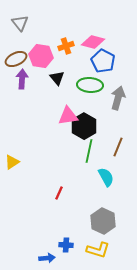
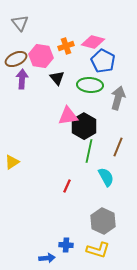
red line: moved 8 px right, 7 px up
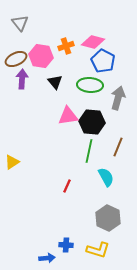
black triangle: moved 2 px left, 4 px down
black hexagon: moved 8 px right, 4 px up; rotated 25 degrees counterclockwise
gray hexagon: moved 5 px right, 3 px up
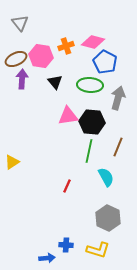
blue pentagon: moved 2 px right, 1 px down
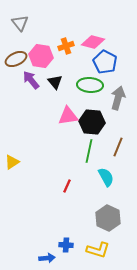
purple arrow: moved 9 px right, 1 px down; rotated 42 degrees counterclockwise
